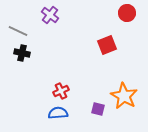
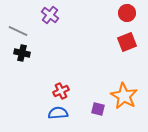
red square: moved 20 px right, 3 px up
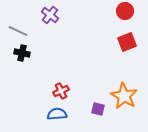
red circle: moved 2 px left, 2 px up
blue semicircle: moved 1 px left, 1 px down
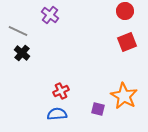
black cross: rotated 28 degrees clockwise
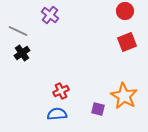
black cross: rotated 14 degrees clockwise
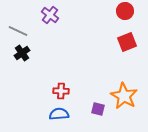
red cross: rotated 28 degrees clockwise
blue semicircle: moved 2 px right
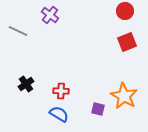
black cross: moved 4 px right, 31 px down
blue semicircle: rotated 36 degrees clockwise
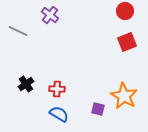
red cross: moved 4 px left, 2 px up
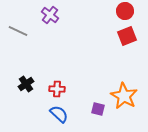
red square: moved 6 px up
blue semicircle: rotated 12 degrees clockwise
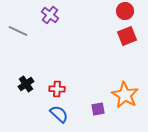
orange star: moved 1 px right, 1 px up
purple square: rotated 24 degrees counterclockwise
